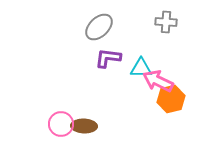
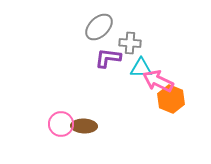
gray cross: moved 36 px left, 21 px down
orange hexagon: rotated 24 degrees counterclockwise
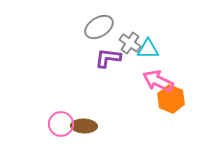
gray ellipse: rotated 12 degrees clockwise
gray cross: rotated 30 degrees clockwise
cyan triangle: moved 7 px right, 19 px up
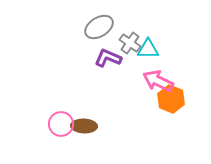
purple L-shape: rotated 16 degrees clockwise
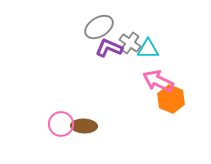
purple L-shape: moved 1 px right, 10 px up
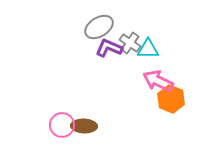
pink circle: moved 1 px right, 1 px down
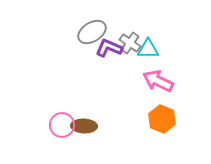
gray ellipse: moved 7 px left, 5 px down
orange hexagon: moved 9 px left, 20 px down
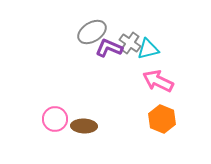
cyan triangle: rotated 15 degrees counterclockwise
pink circle: moved 7 px left, 6 px up
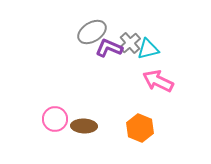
gray cross: rotated 15 degrees clockwise
orange hexagon: moved 22 px left, 9 px down
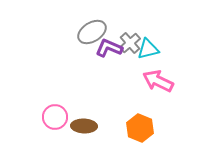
pink circle: moved 2 px up
